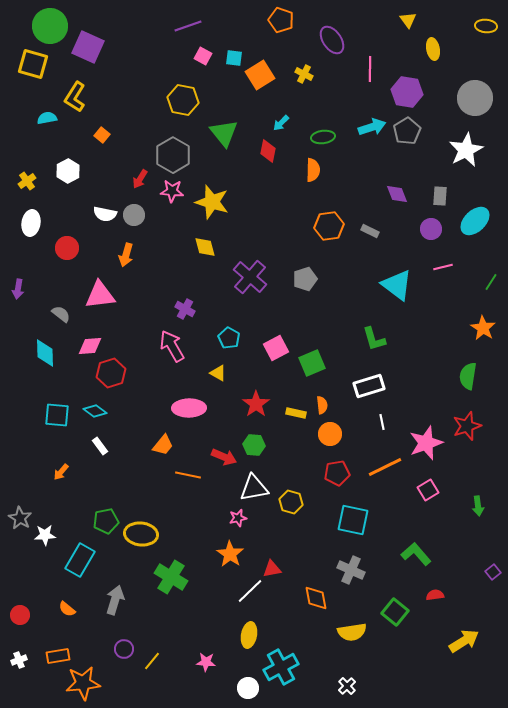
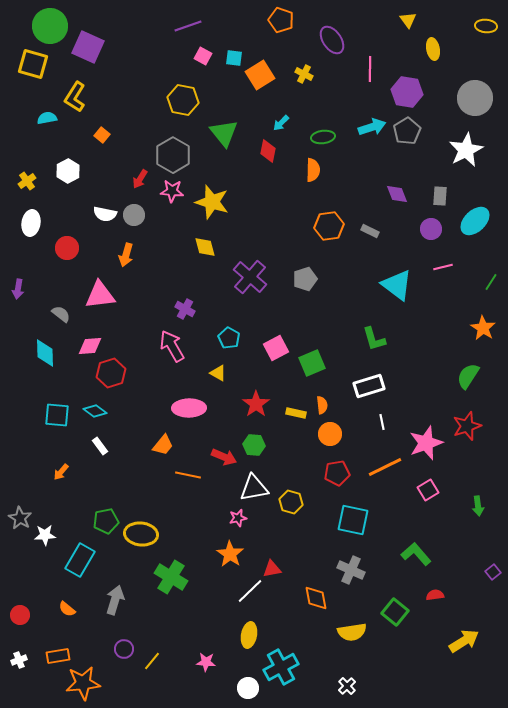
green semicircle at (468, 376): rotated 24 degrees clockwise
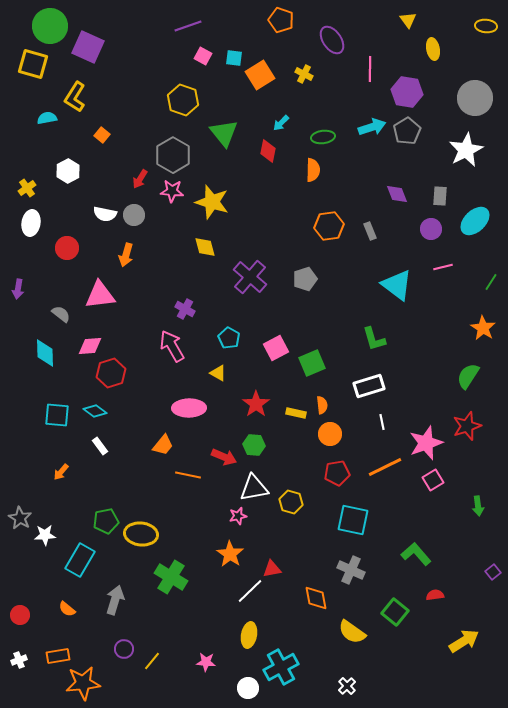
yellow hexagon at (183, 100): rotated 8 degrees clockwise
yellow cross at (27, 181): moved 7 px down
gray rectangle at (370, 231): rotated 42 degrees clockwise
pink square at (428, 490): moved 5 px right, 10 px up
pink star at (238, 518): moved 2 px up
yellow semicircle at (352, 632): rotated 44 degrees clockwise
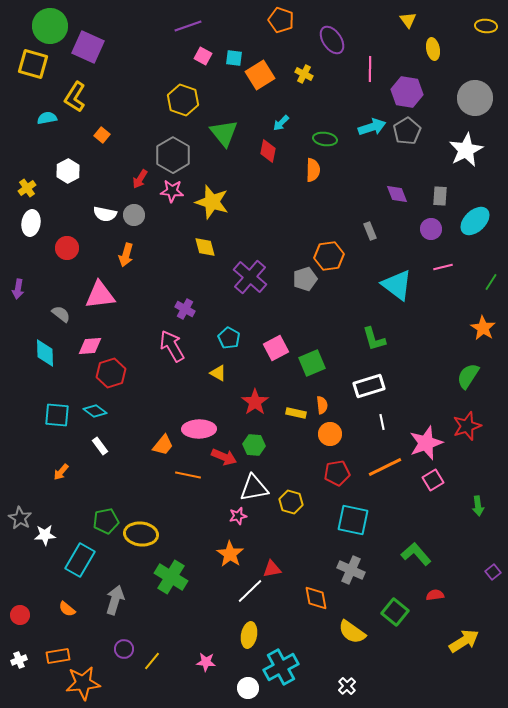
green ellipse at (323, 137): moved 2 px right, 2 px down; rotated 15 degrees clockwise
orange hexagon at (329, 226): moved 30 px down
red star at (256, 404): moved 1 px left, 2 px up
pink ellipse at (189, 408): moved 10 px right, 21 px down
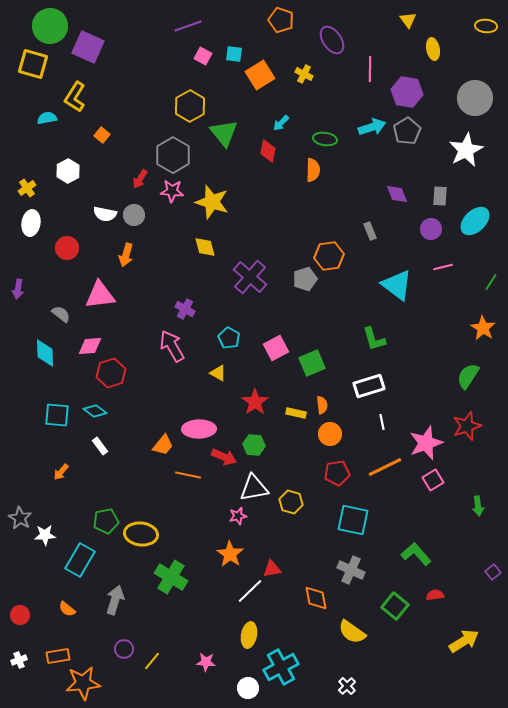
cyan square at (234, 58): moved 4 px up
yellow hexagon at (183, 100): moved 7 px right, 6 px down; rotated 12 degrees clockwise
green square at (395, 612): moved 6 px up
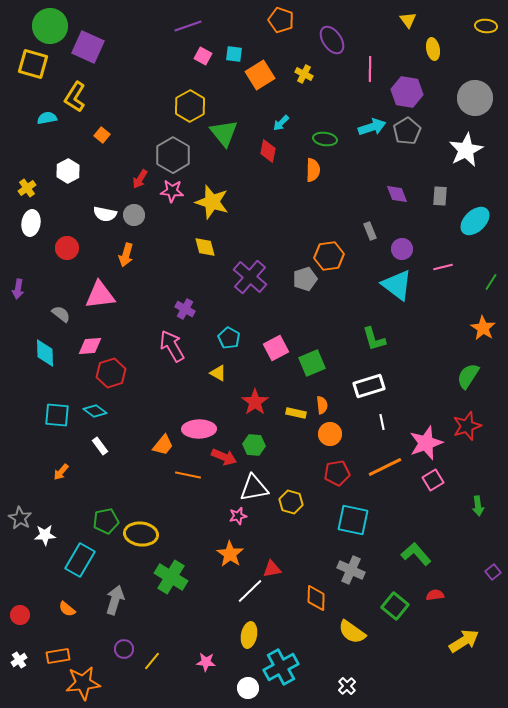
purple circle at (431, 229): moved 29 px left, 20 px down
orange diamond at (316, 598): rotated 12 degrees clockwise
white cross at (19, 660): rotated 14 degrees counterclockwise
